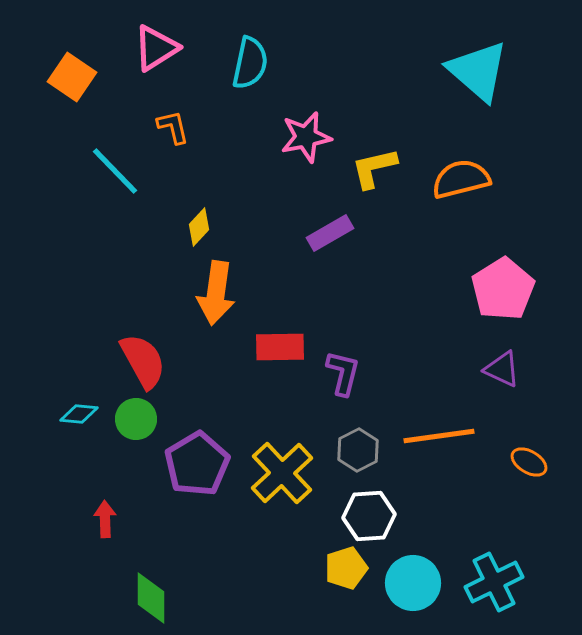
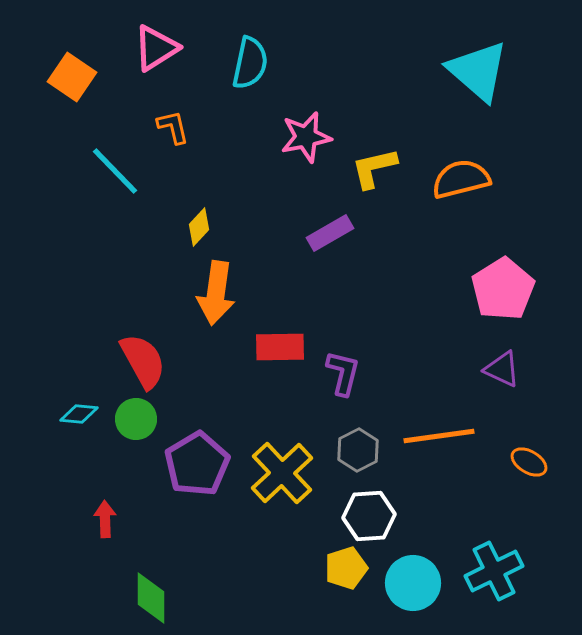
cyan cross: moved 11 px up
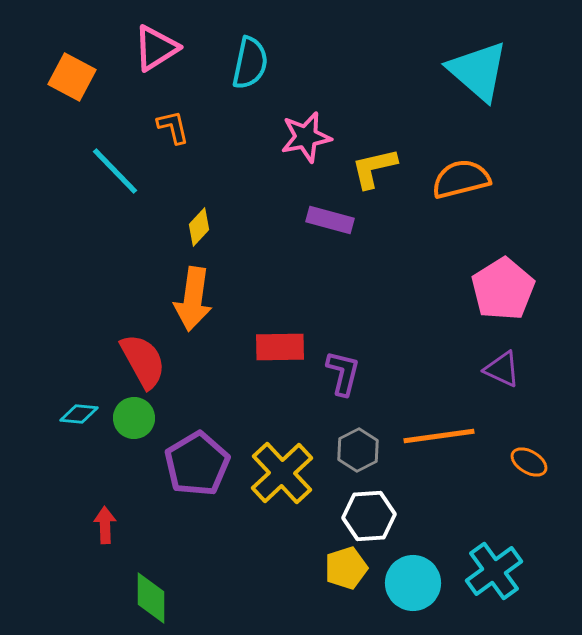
orange square: rotated 6 degrees counterclockwise
purple rectangle: moved 13 px up; rotated 45 degrees clockwise
orange arrow: moved 23 px left, 6 px down
green circle: moved 2 px left, 1 px up
red arrow: moved 6 px down
cyan cross: rotated 10 degrees counterclockwise
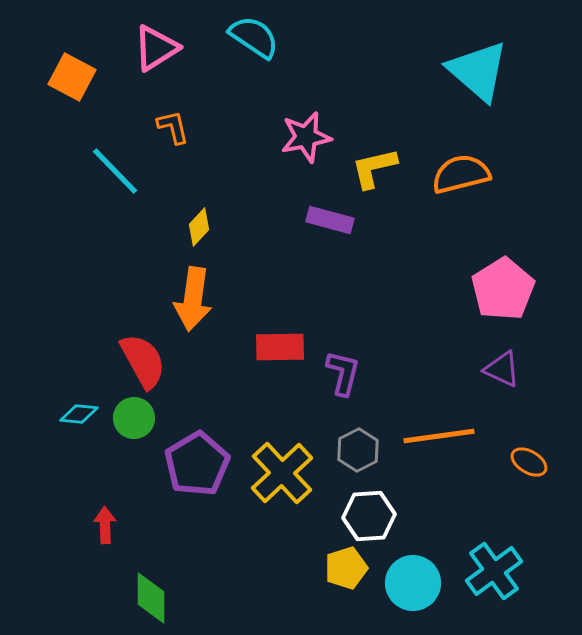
cyan semicircle: moved 4 px right, 26 px up; rotated 68 degrees counterclockwise
orange semicircle: moved 5 px up
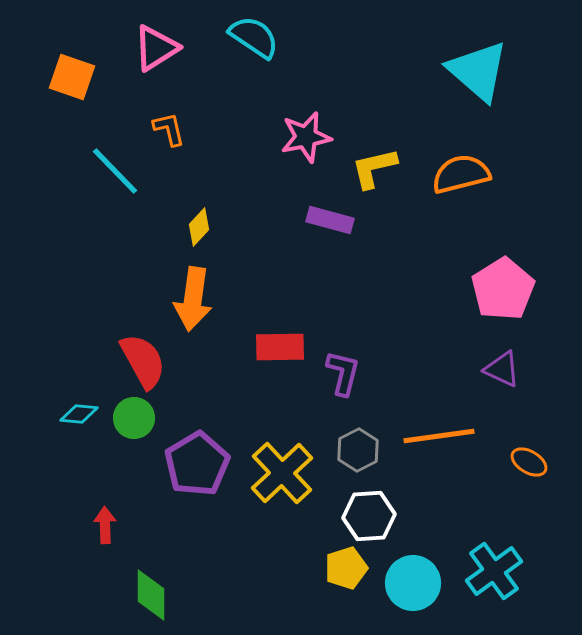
orange square: rotated 9 degrees counterclockwise
orange L-shape: moved 4 px left, 2 px down
green diamond: moved 3 px up
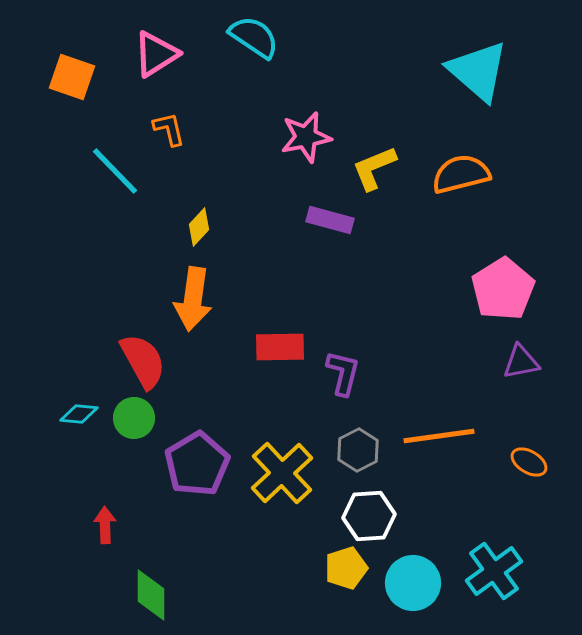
pink triangle: moved 6 px down
yellow L-shape: rotated 9 degrees counterclockwise
purple triangle: moved 19 px right, 7 px up; rotated 36 degrees counterclockwise
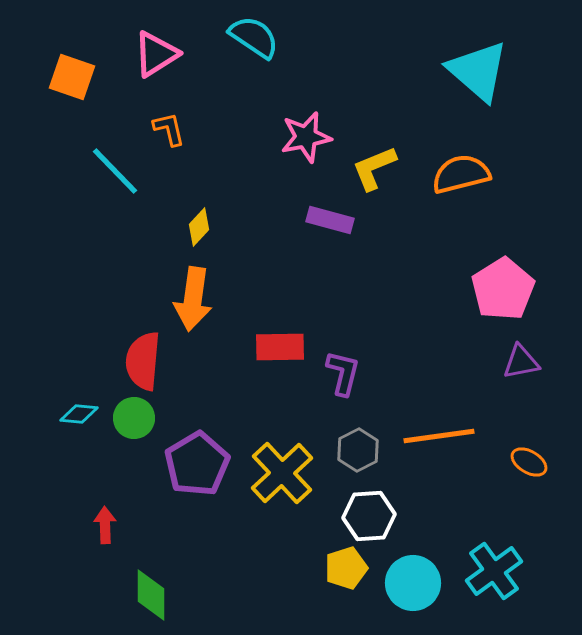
red semicircle: rotated 146 degrees counterclockwise
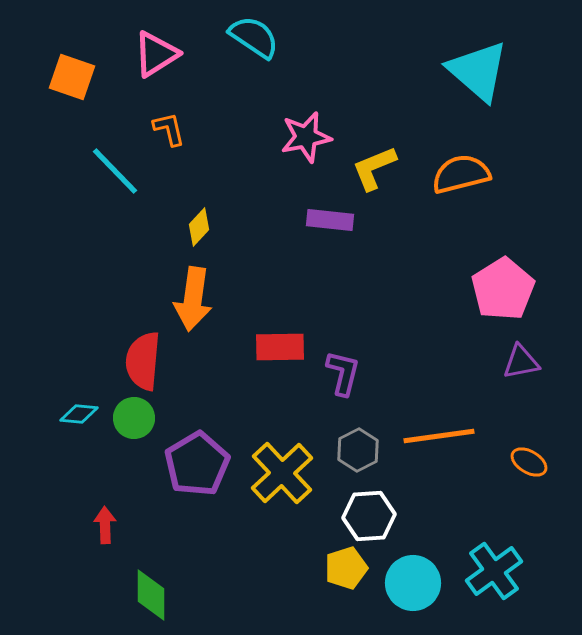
purple rectangle: rotated 9 degrees counterclockwise
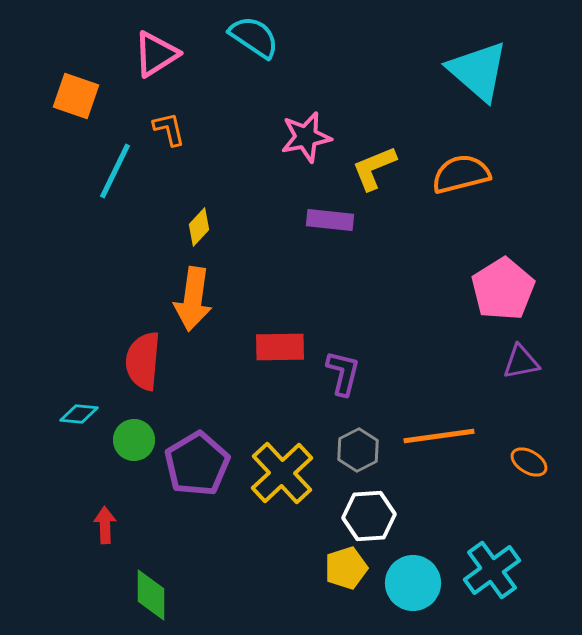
orange square: moved 4 px right, 19 px down
cyan line: rotated 70 degrees clockwise
green circle: moved 22 px down
cyan cross: moved 2 px left, 1 px up
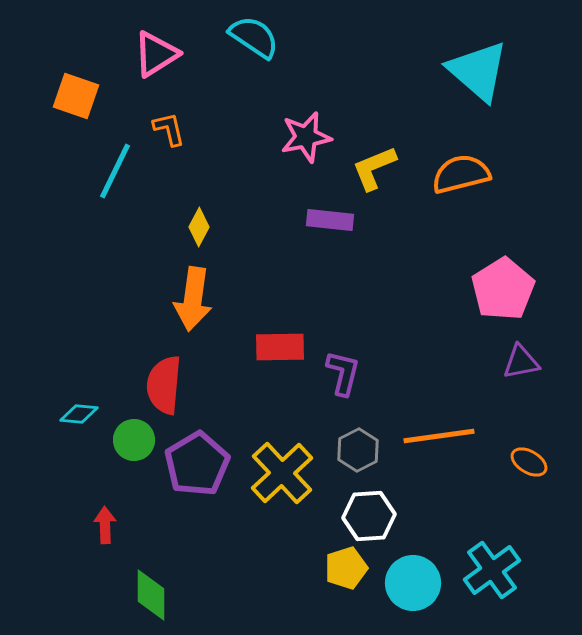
yellow diamond: rotated 15 degrees counterclockwise
red semicircle: moved 21 px right, 24 px down
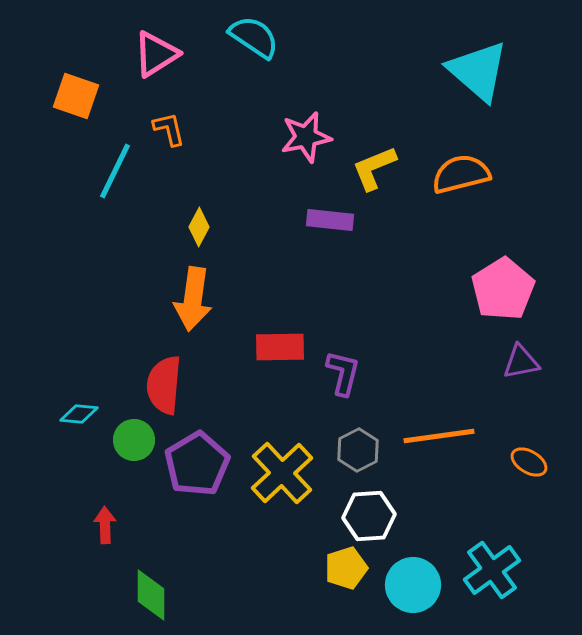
cyan circle: moved 2 px down
